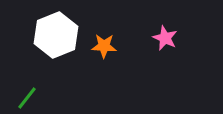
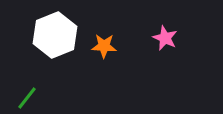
white hexagon: moved 1 px left
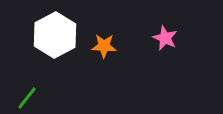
white hexagon: rotated 6 degrees counterclockwise
